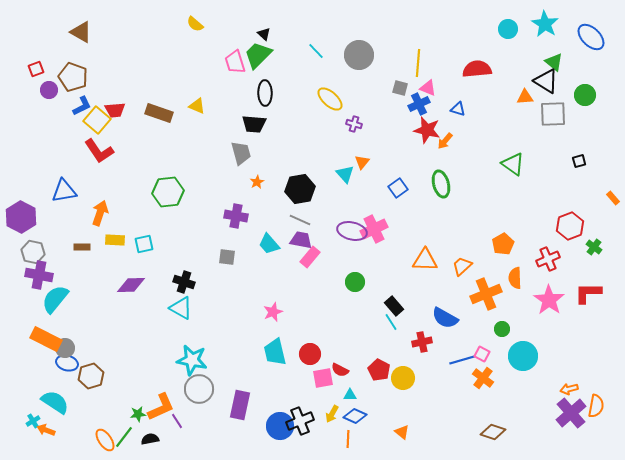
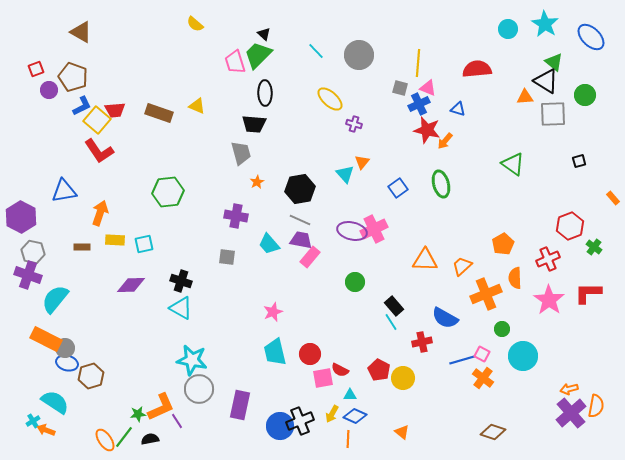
purple cross at (39, 275): moved 11 px left; rotated 8 degrees clockwise
black cross at (184, 282): moved 3 px left, 1 px up
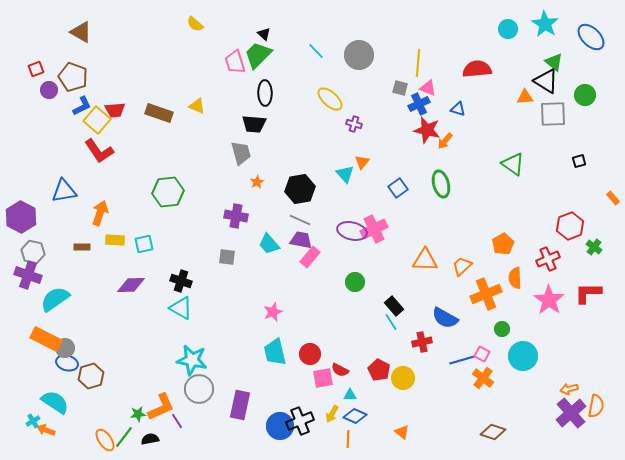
cyan semicircle at (55, 299): rotated 16 degrees clockwise
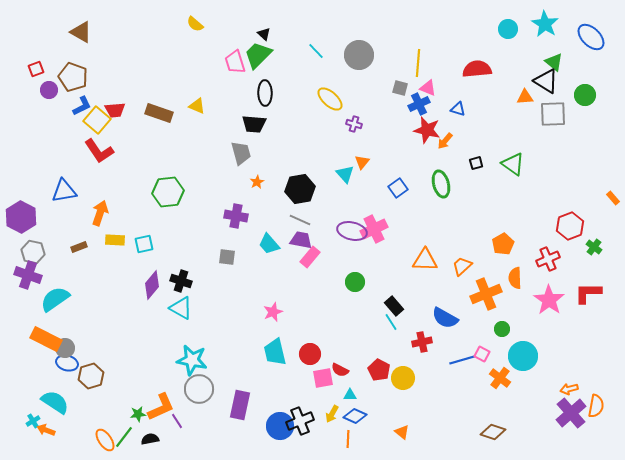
black square at (579, 161): moved 103 px left, 2 px down
brown rectangle at (82, 247): moved 3 px left; rotated 21 degrees counterclockwise
purple diamond at (131, 285): moved 21 px right; rotated 48 degrees counterclockwise
orange cross at (483, 378): moved 17 px right
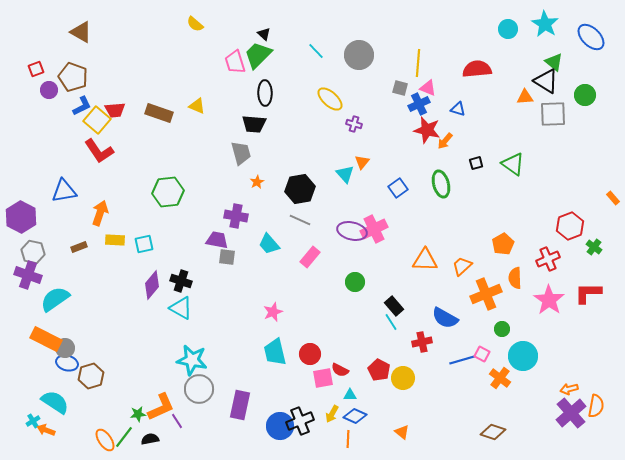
purple trapezoid at (301, 240): moved 84 px left
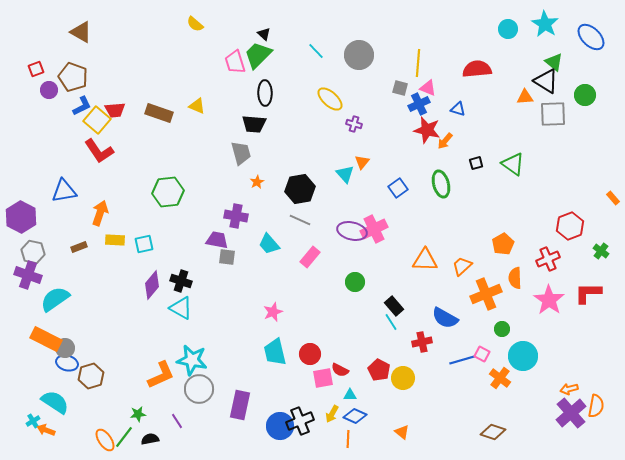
green cross at (594, 247): moved 7 px right, 4 px down
orange L-shape at (161, 407): moved 32 px up
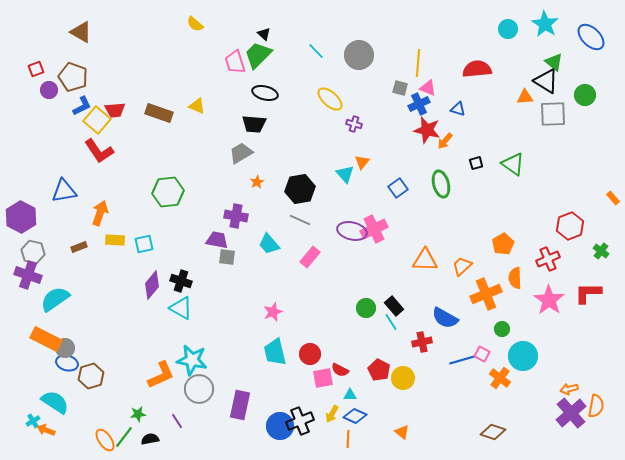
black ellipse at (265, 93): rotated 75 degrees counterclockwise
gray trapezoid at (241, 153): rotated 105 degrees counterclockwise
green circle at (355, 282): moved 11 px right, 26 px down
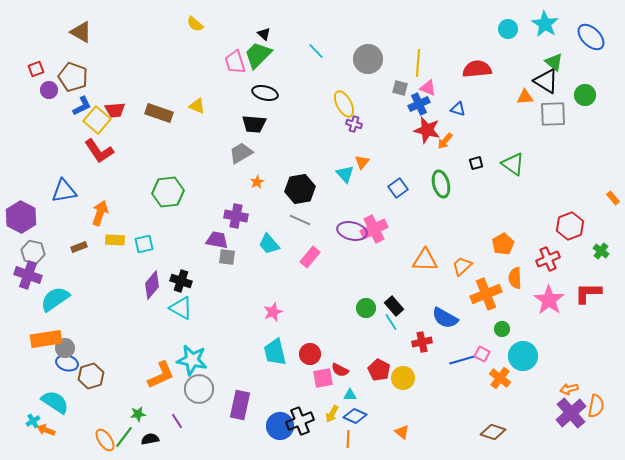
gray circle at (359, 55): moved 9 px right, 4 px down
yellow ellipse at (330, 99): moved 14 px right, 5 px down; rotated 20 degrees clockwise
orange rectangle at (46, 339): rotated 36 degrees counterclockwise
